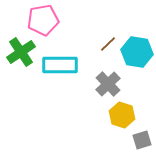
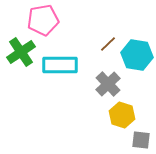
cyan hexagon: moved 3 px down
gray square: moved 1 px left; rotated 24 degrees clockwise
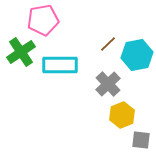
cyan hexagon: rotated 20 degrees counterclockwise
yellow hexagon: rotated 20 degrees clockwise
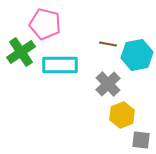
pink pentagon: moved 2 px right, 4 px down; rotated 24 degrees clockwise
brown line: rotated 54 degrees clockwise
